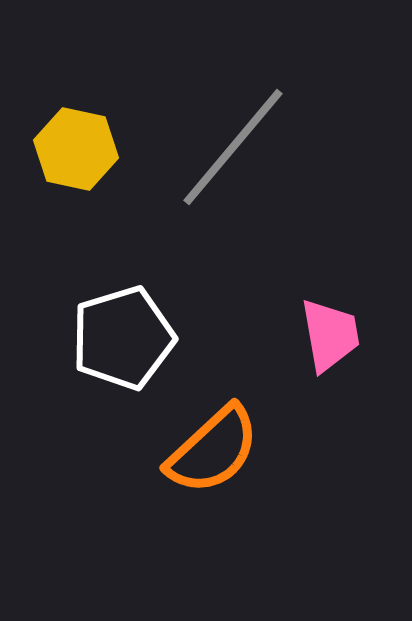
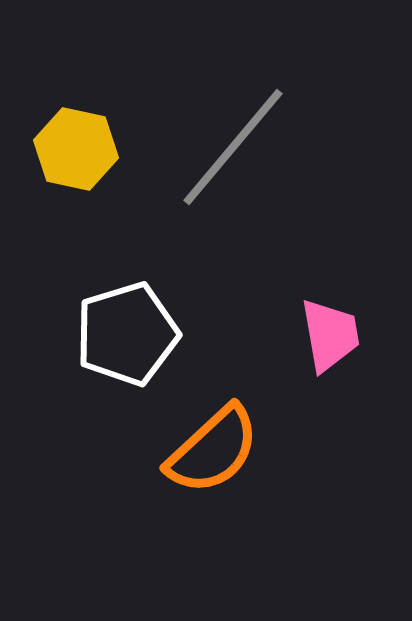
white pentagon: moved 4 px right, 4 px up
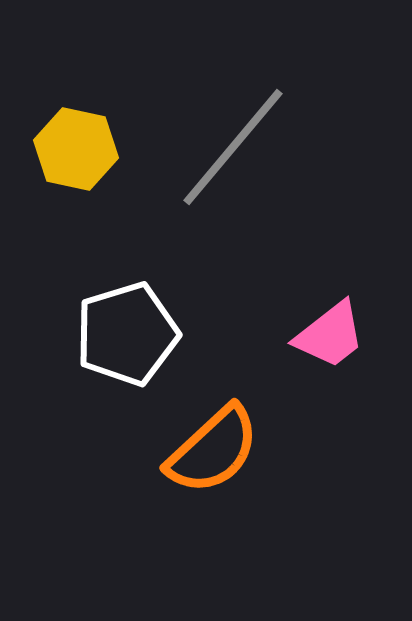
pink trapezoid: rotated 62 degrees clockwise
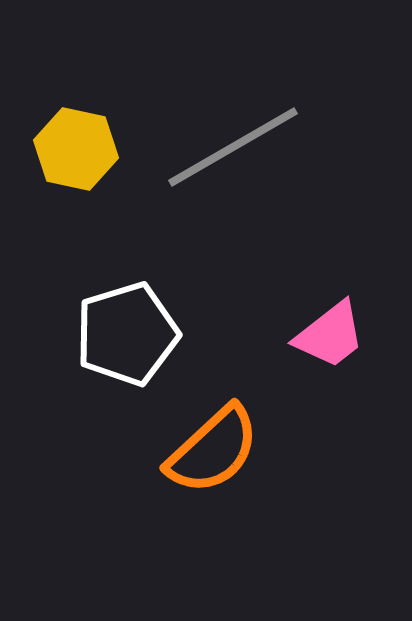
gray line: rotated 20 degrees clockwise
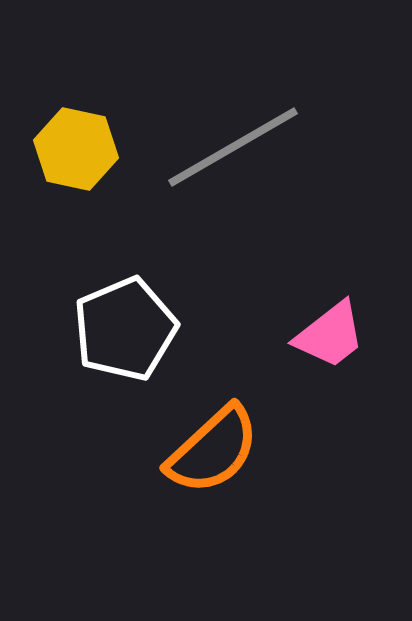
white pentagon: moved 2 px left, 5 px up; rotated 6 degrees counterclockwise
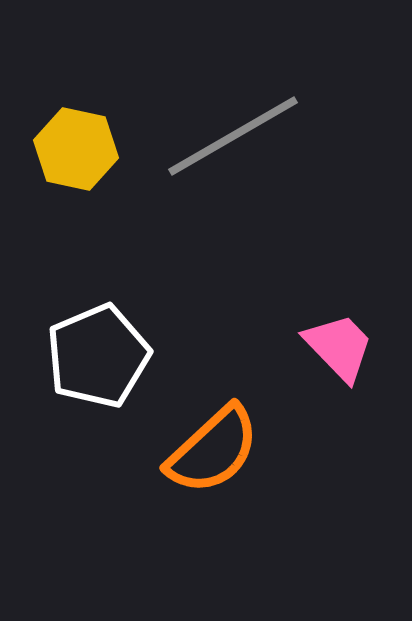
gray line: moved 11 px up
white pentagon: moved 27 px left, 27 px down
pink trapezoid: moved 9 px right, 12 px down; rotated 96 degrees counterclockwise
